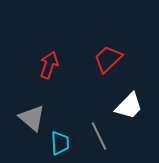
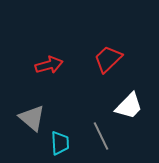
red arrow: rotated 56 degrees clockwise
gray line: moved 2 px right
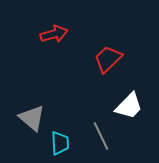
red arrow: moved 5 px right, 31 px up
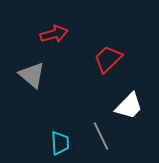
gray triangle: moved 43 px up
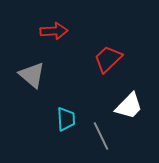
red arrow: moved 3 px up; rotated 12 degrees clockwise
cyan trapezoid: moved 6 px right, 24 px up
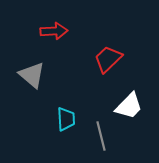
gray line: rotated 12 degrees clockwise
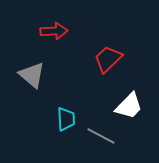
gray line: rotated 48 degrees counterclockwise
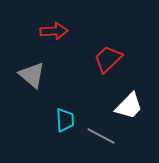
cyan trapezoid: moved 1 px left, 1 px down
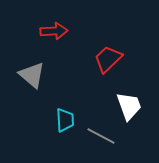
white trapezoid: rotated 64 degrees counterclockwise
